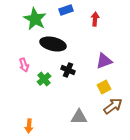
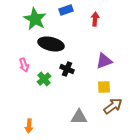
black ellipse: moved 2 px left
black cross: moved 1 px left, 1 px up
yellow square: rotated 24 degrees clockwise
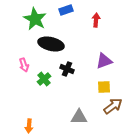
red arrow: moved 1 px right, 1 px down
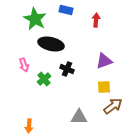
blue rectangle: rotated 32 degrees clockwise
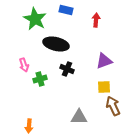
black ellipse: moved 5 px right
green cross: moved 4 px left; rotated 24 degrees clockwise
brown arrow: rotated 78 degrees counterclockwise
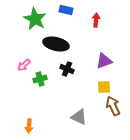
pink arrow: rotated 64 degrees clockwise
gray triangle: rotated 24 degrees clockwise
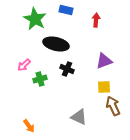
orange arrow: rotated 40 degrees counterclockwise
